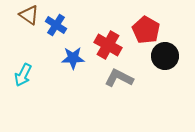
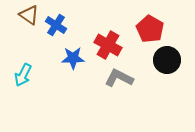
red pentagon: moved 4 px right, 1 px up
black circle: moved 2 px right, 4 px down
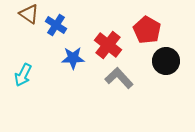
brown triangle: moved 1 px up
red pentagon: moved 3 px left, 1 px down
red cross: rotated 8 degrees clockwise
black circle: moved 1 px left, 1 px down
gray L-shape: rotated 20 degrees clockwise
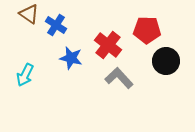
red pentagon: rotated 28 degrees counterclockwise
blue star: moved 2 px left; rotated 15 degrees clockwise
cyan arrow: moved 2 px right
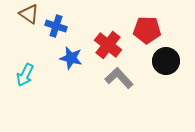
blue cross: moved 1 px down; rotated 15 degrees counterclockwise
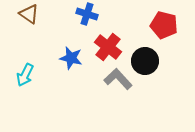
blue cross: moved 31 px right, 12 px up
red pentagon: moved 17 px right, 5 px up; rotated 12 degrees clockwise
red cross: moved 2 px down
black circle: moved 21 px left
gray L-shape: moved 1 px left, 1 px down
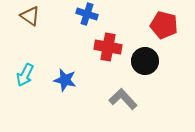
brown triangle: moved 1 px right, 2 px down
red cross: rotated 28 degrees counterclockwise
blue star: moved 6 px left, 22 px down
gray L-shape: moved 5 px right, 20 px down
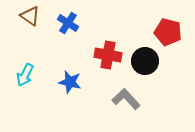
blue cross: moved 19 px left, 9 px down; rotated 15 degrees clockwise
red pentagon: moved 4 px right, 7 px down
red cross: moved 8 px down
blue star: moved 5 px right, 2 px down
gray L-shape: moved 3 px right
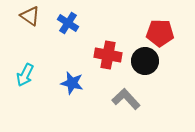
red pentagon: moved 8 px left, 1 px down; rotated 12 degrees counterclockwise
blue star: moved 2 px right, 1 px down
